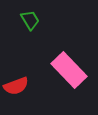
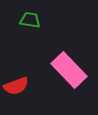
green trapezoid: rotated 50 degrees counterclockwise
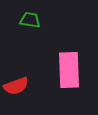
pink rectangle: rotated 42 degrees clockwise
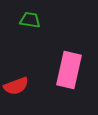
pink rectangle: rotated 15 degrees clockwise
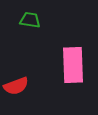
pink rectangle: moved 4 px right, 5 px up; rotated 15 degrees counterclockwise
